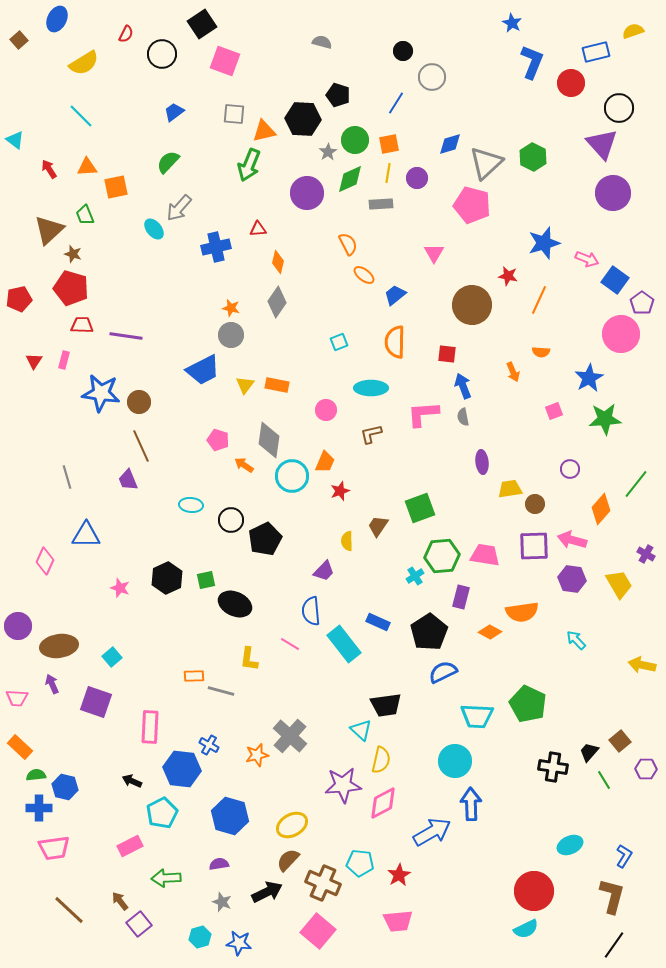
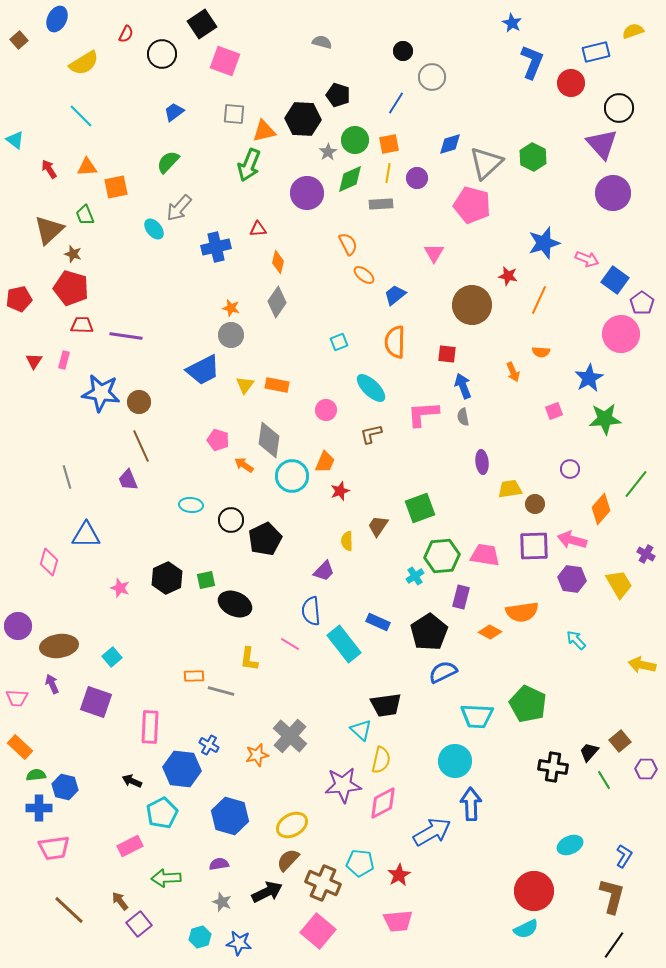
cyan ellipse at (371, 388): rotated 44 degrees clockwise
pink diamond at (45, 561): moved 4 px right, 1 px down; rotated 8 degrees counterclockwise
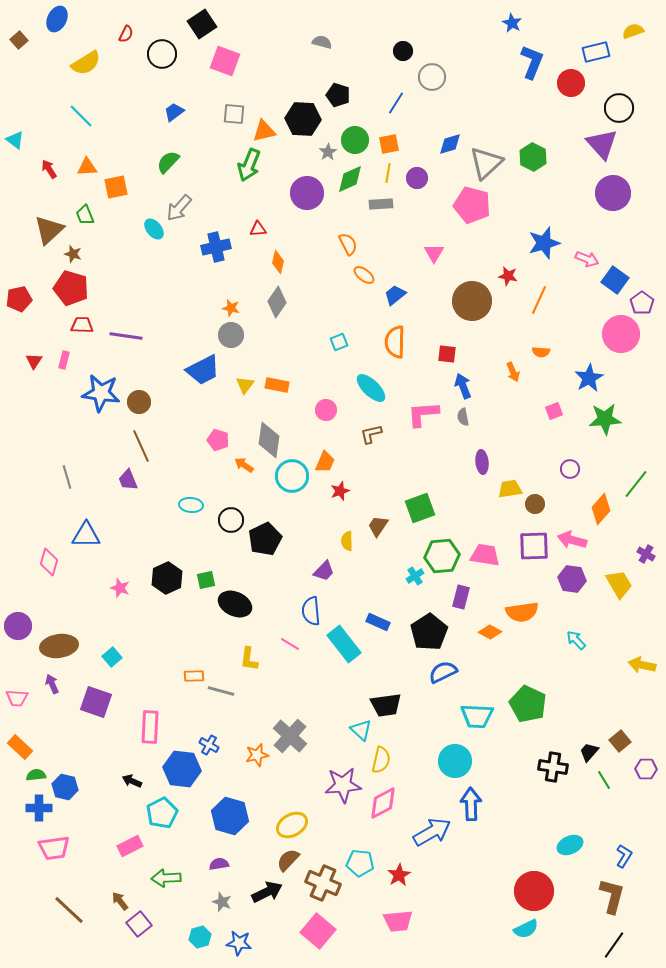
yellow semicircle at (84, 63): moved 2 px right
brown circle at (472, 305): moved 4 px up
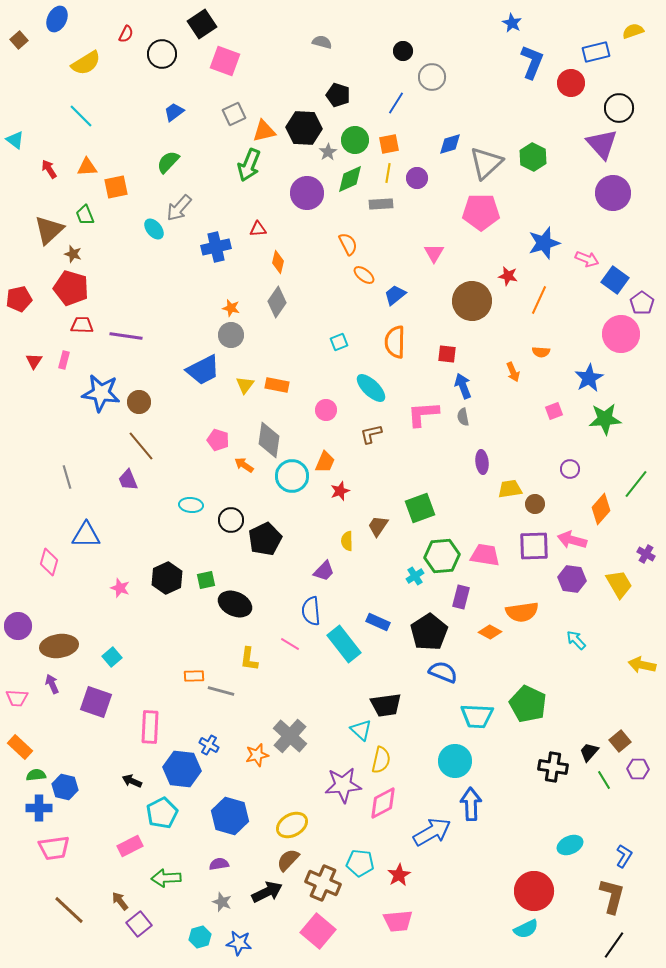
gray square at (234, 114): rotated 30 degrees counterclockwise
black hexagon at (303, 119): moved 1 px right, 9 px down
pink pentagon at (472, 205): moved 9 px right, 7 px down; rotated 15 degrees counterclockwise
brown line at (141, 446): rotated 16 degrees counterclockwise
blue semicircle at (443, 672): rotated 48 degrees clockwise
purple hexagon at (646, 769): moved 8 px left
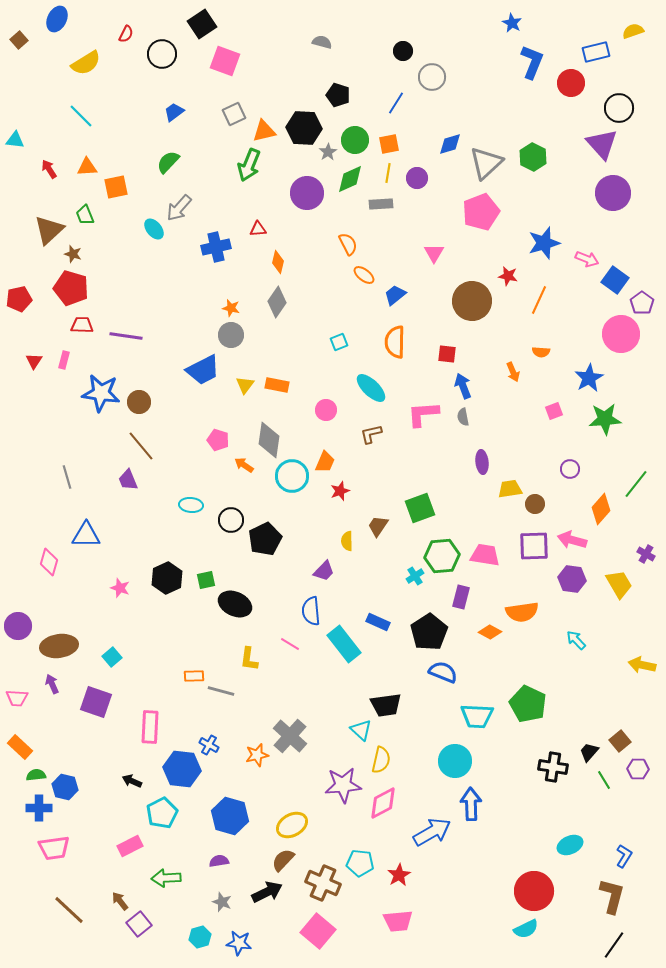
cyan triangle at (15, 140): rotated 30 degrees counterclockwise
pink pentagon at (481, 212): rotated 21 degrees counterclockwise
brown semicircle at (288, 860): moved 5 px left
purple semicircle at (219, 864): moved 3 px up
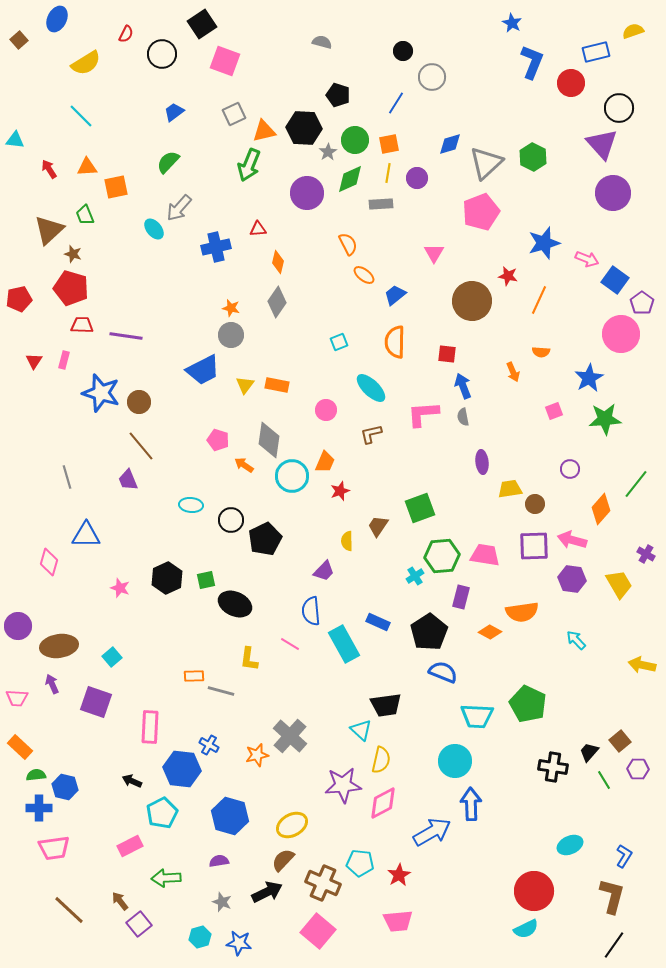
blue star at (101, 393): rotated 9 degrees clockwise
cyan rectangle at (344, 644): rotated 9 degrees clockwise
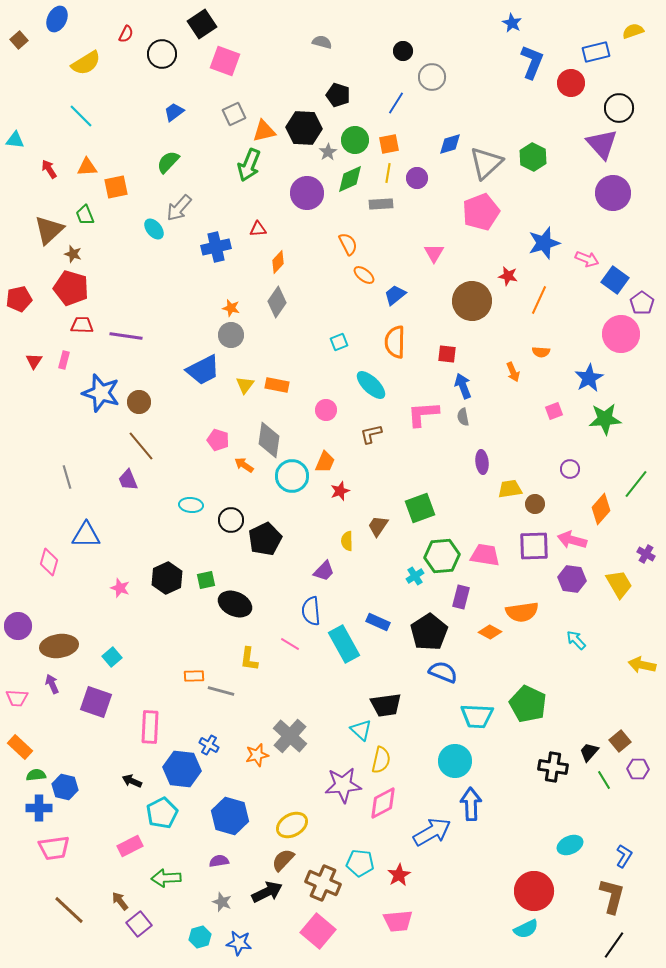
orange diamond at (278, 262): rotated 30 degrees clockwise
cyan ellipse at (371, 388): moved 3 px up
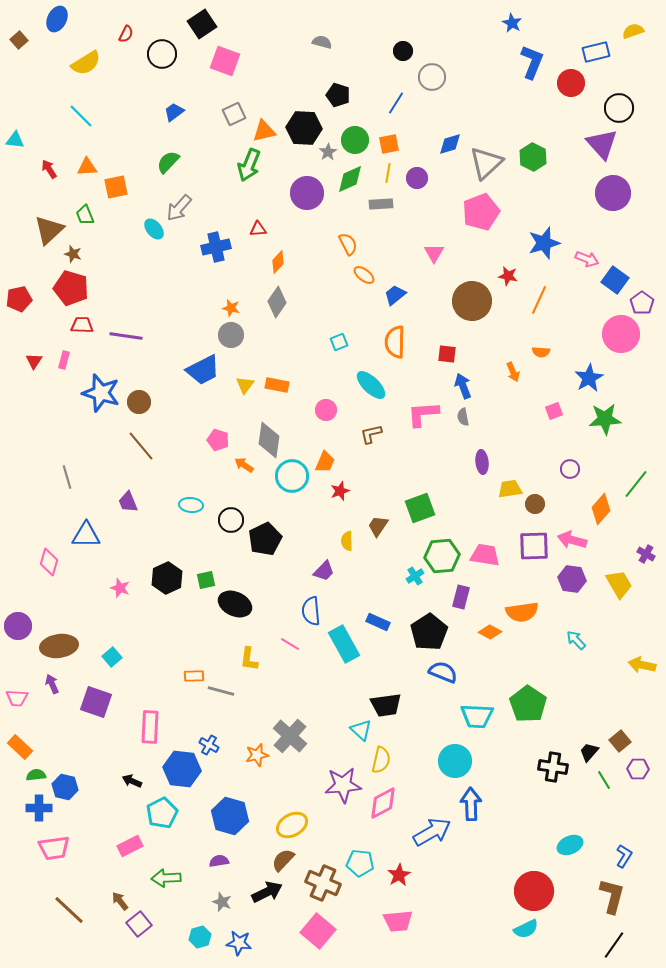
purple trapezoid at (128, 480): moved 22 px down
green pentagon at (528, 704): rotated 9 degrees clockwise
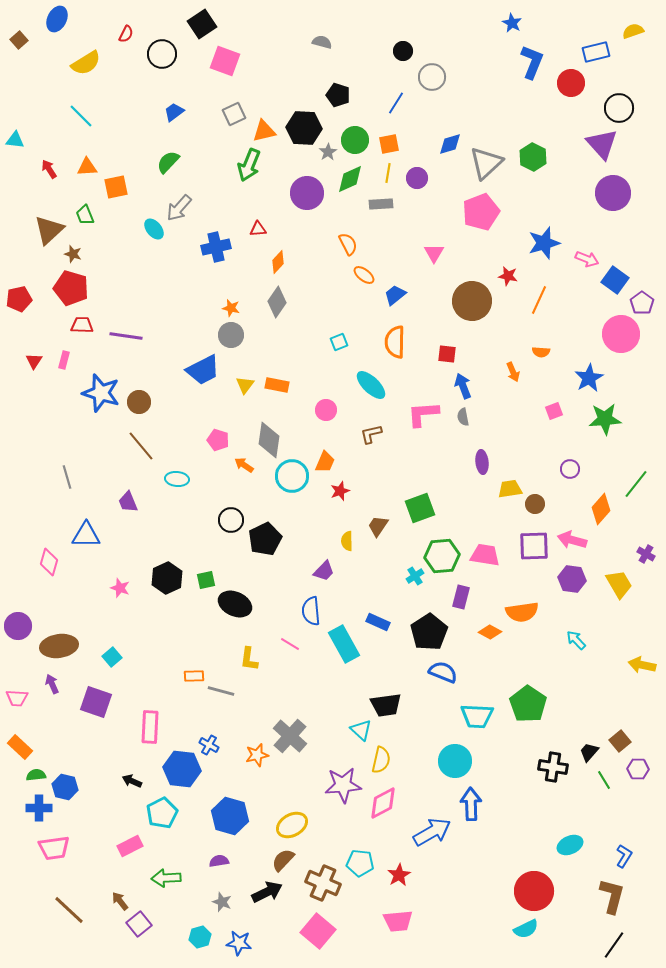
cyan ellipse at (191, 505): moved 14 px left, 26 px up
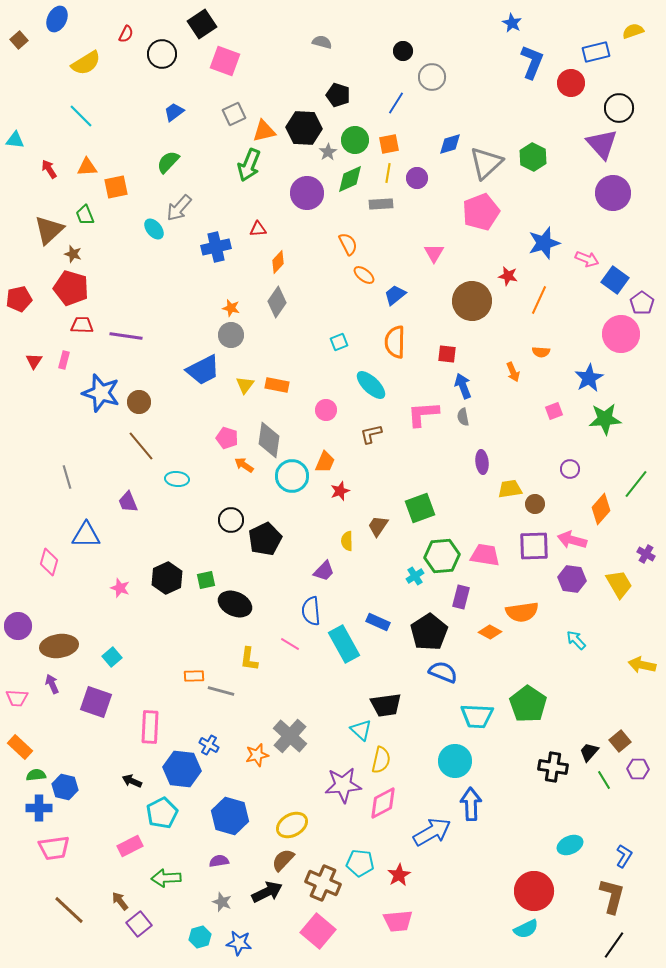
pink pentagon at (218, 440): moved 9 px right, 2 px up
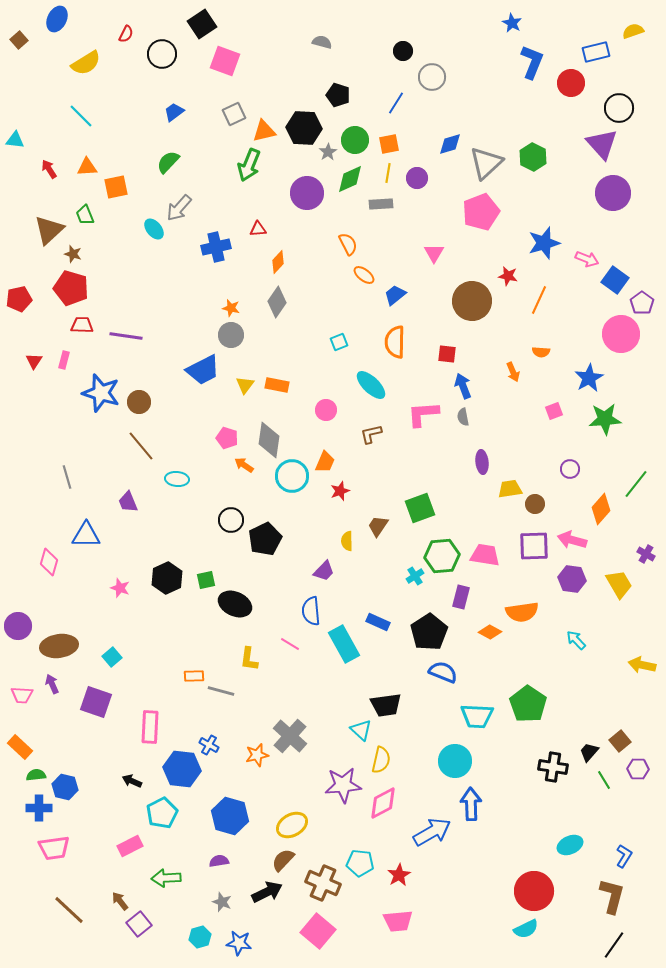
pink trapezoid at (17, 698): moved 5 px right, 3 px up
